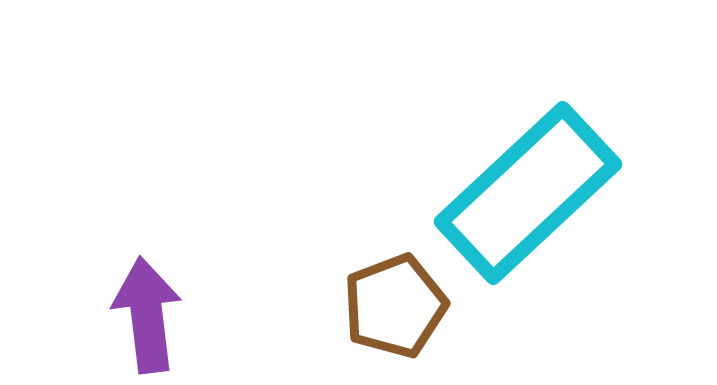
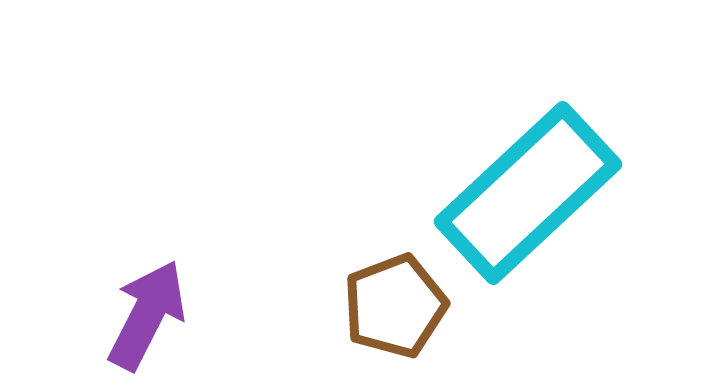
purple arrow: rotated 34 degrees clockwise
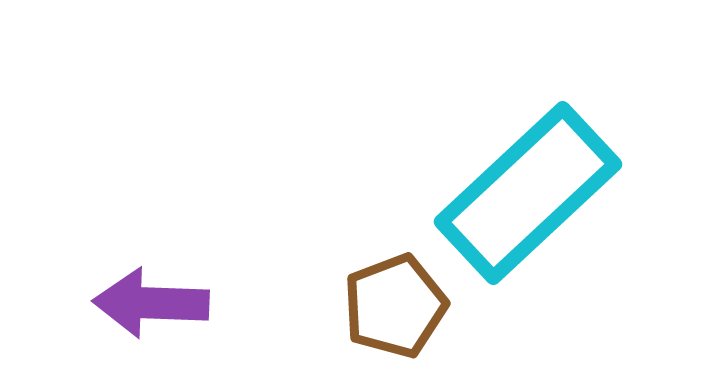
purple arrow: moved 4 px right, 12 px up; rotated 115 degrees counterclockwise
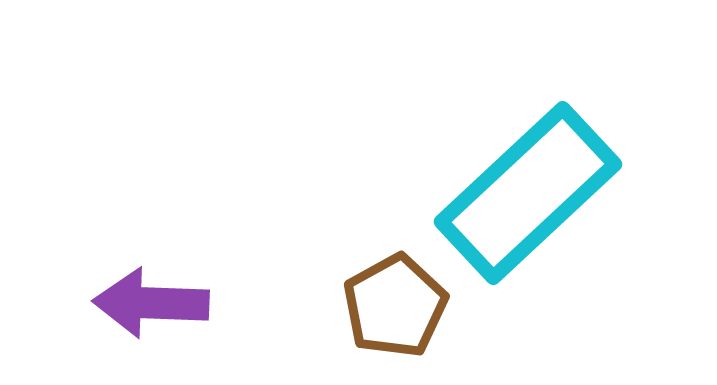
brown pentagon: rotated 8 degrees counterclockwise
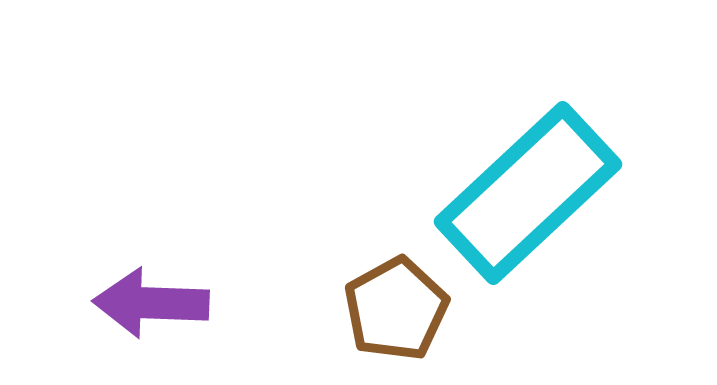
brown pentagon: moved 1 px right, 3 px down
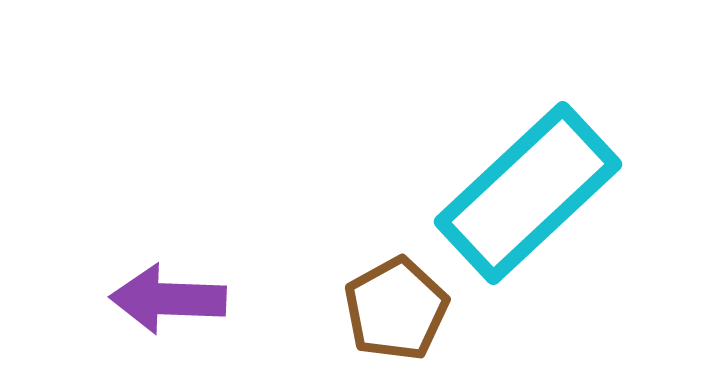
purple arrow: moved 17 px right, 4 px up
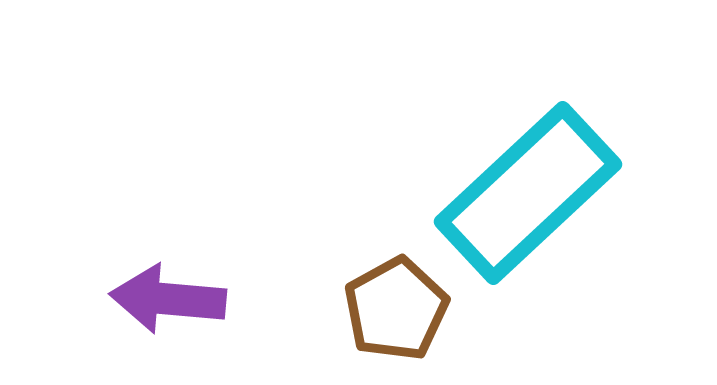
purple arrow: rotated 3 degrees clockwise
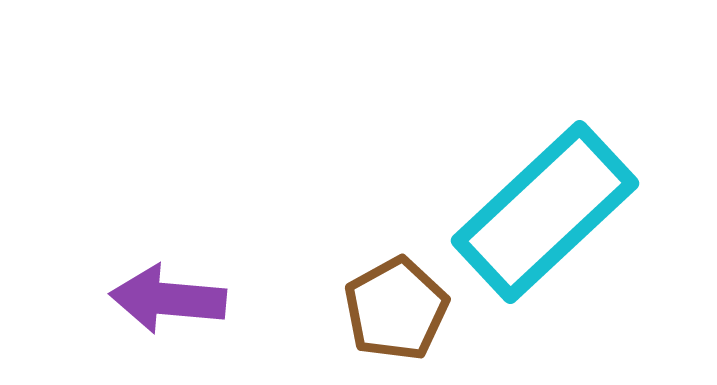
cyan rectangle: moved 17 px right, 19 px down
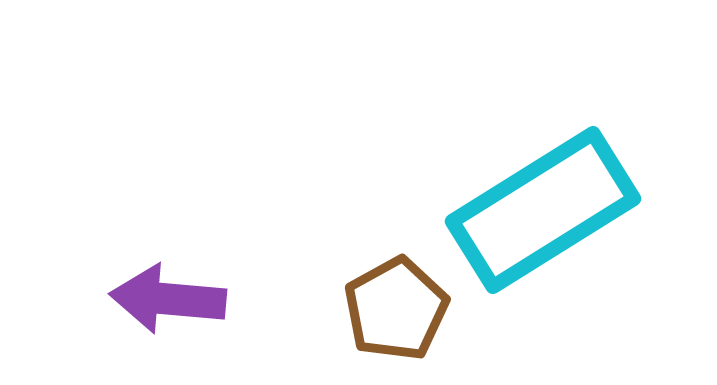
cyan rectangle: moved 2 px left, 2 px up; rotated 11 degrees clockwise
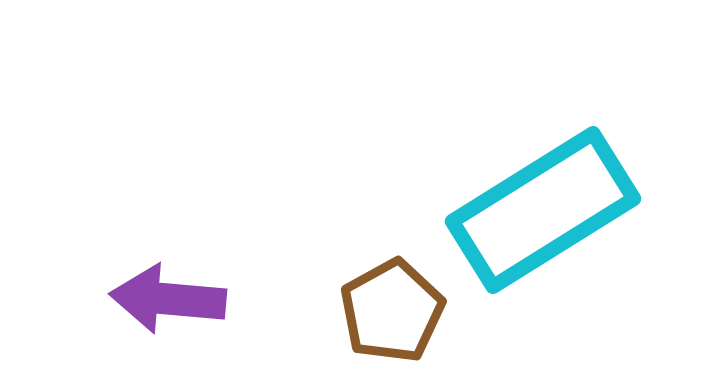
brown pentagon: moved 4 px left, 2 px down
